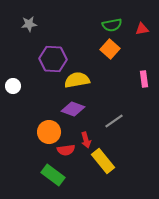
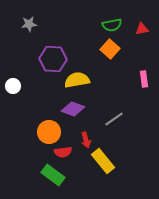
gray line: moved 2 px up
red semicircle: moved 3 px left, 2 px down
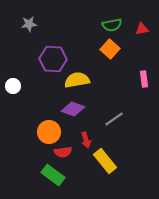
yellow rectangle: moved 2 px right
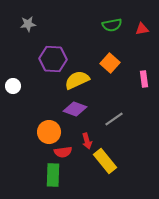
gray star: moved 1 px left
orange square: moved 14 px down
yellow semicircle: rotated 15 degrees counterclockwise
purple diamond: moved 2 px right
red arrow: moved 1 px right, 1 px down
green rectangle: rotated 55 degrees clockwise
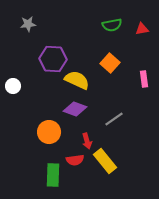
yellow semicircle: rotated 50 degrees clockwise
red semicircle: moved 12 px right, 8 px down
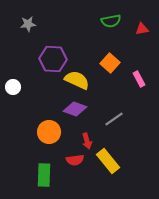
green semicircle: moved 1 px left, 4 px up
pink rectangle: moved 5 px left; rotated 21 degrees counterclockwise
white circle: moved 1 px down
yellow rectangle: moved 3 px right
green rectangle: moved 9 px left
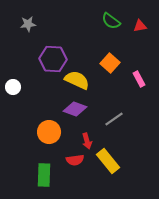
green semicircle: rotated 48 degrees clockwise
red triangle: moved 2 px left, 3 px up
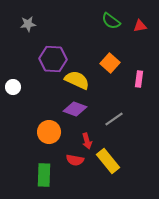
pink rectangle: rotated 35 degrees clockwise
red semicircle: rotated 18 degrees clockwise
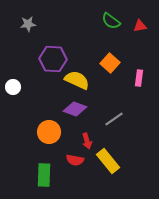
pink rectangle: moved 1 px up
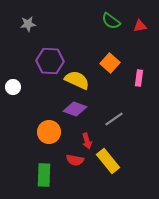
purple hexagon: moved 3 px left, 2 px down
